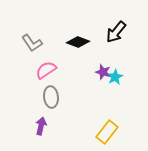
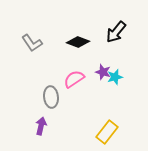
pink semicircle: moved 28 px right, 9 px down
cyan star: rotated 14 degrees clockwise
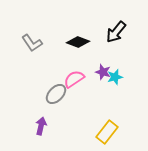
gray ellipse: moved 5 px right, 3 px up; rotated 50 degrees clockwise
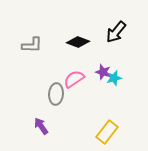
gray L-shape: moved 2 px down; rotated 55 degrees counterclockwise
cyan star: moved 1 px left, 1 px down
gray ellipse: rotated 40 degrees counterclockwise
purple arrow: rotated 48 degrees counterclockwise
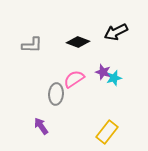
black arrow: rotated 25 degrees clockwise
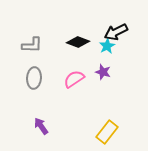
cyan star: moved 7 px left, 32 px up; rotated 14 degrees counterclockwise
gray ellipse: moved 22 px left, 16 px up
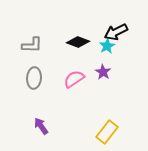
purple star: rotated 14 degrees clockwise
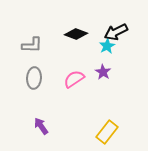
black diamond: moved 2 px left, 8 px up
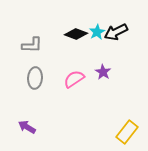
cyan star: moved 10 px left, 14 px up
gray ellipse: moved 1 px right
purple arrow: moved 14 px left, 1 px down; rotated 24 degrees counterclockwise
yellow rectangle: moved 20 px right
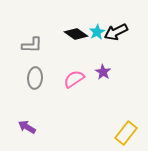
black diamond: rotated 15 degrees clockwise
yellow rectangle: moved 1 px left, 1 px down
